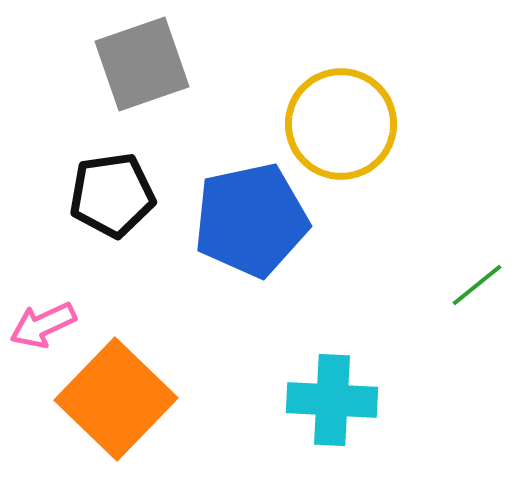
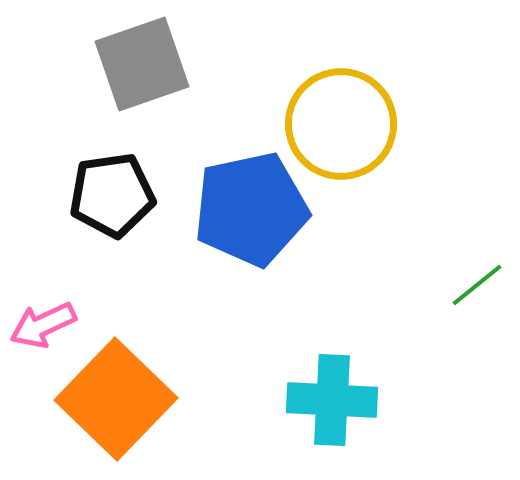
blue pentagon: moved 11 px up
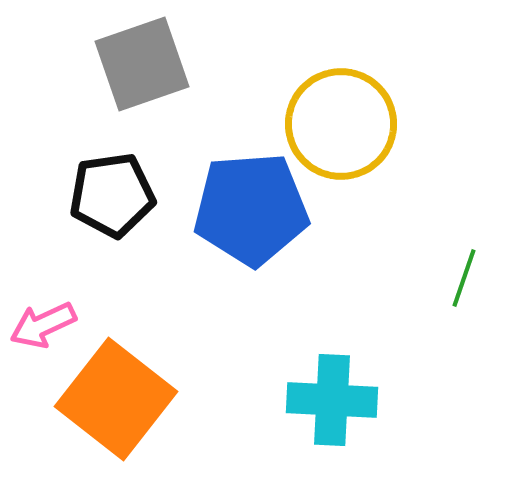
blue pentagon: rotated 8 degrees clockwise
green line: moved 13 px left, 7 px up; rotated 32 degrees counterclockwise
orange square: rotated 6 degrees counterclockwise
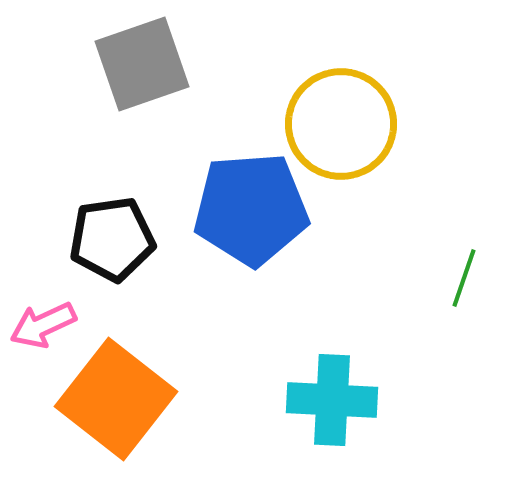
black pentagon: moved 44 px down
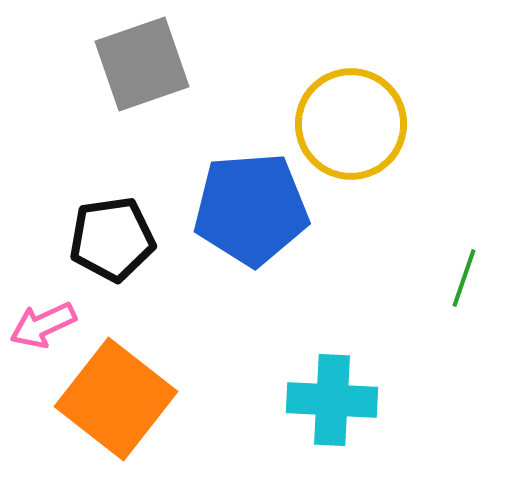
yellow circle: moved 10 px right
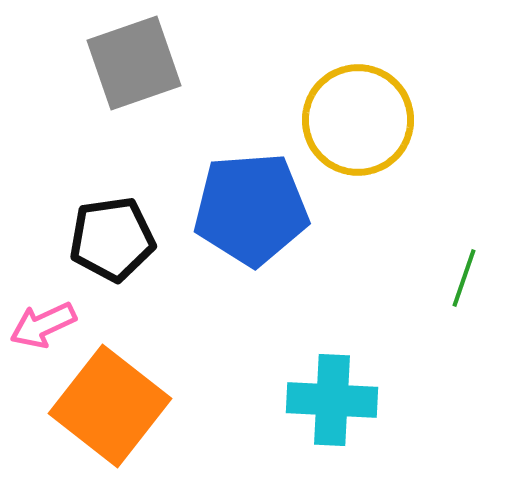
gray square: moved 8 px left, 1 px up
yellow circle: moved 7 px right, 4 px up
orange square: moved 6 px left, 7 px down
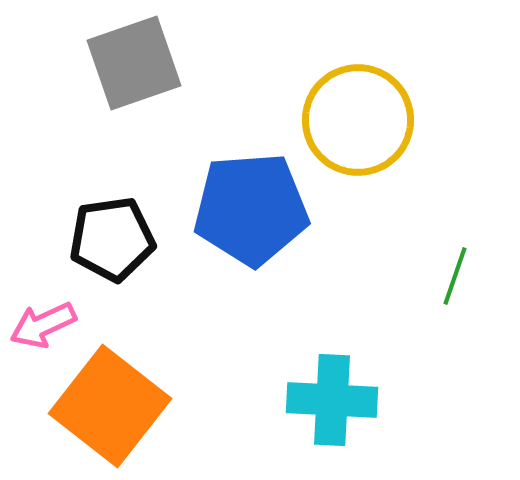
green line: moved 9 px left, 2 px up
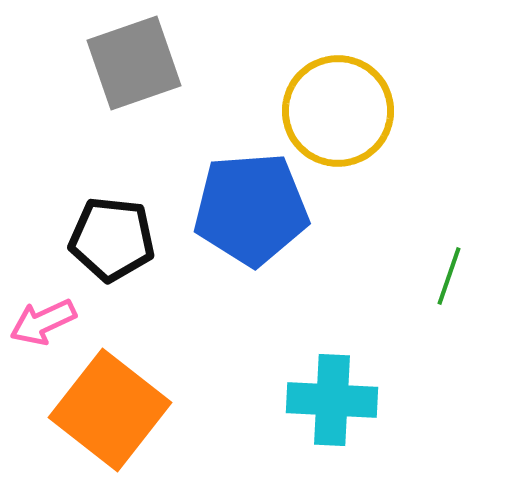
yellow circle: moved 20 px left, 9 px up
black pentagon: rotated 14 degrees clockwise
green line: moved 6 px left
pink arrow: moved 3 px up
orange square: moved 4 px down
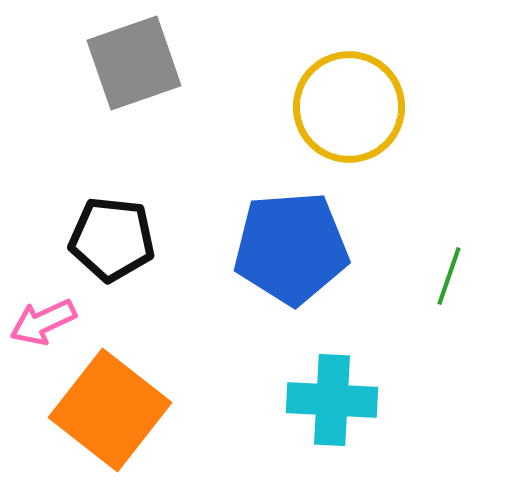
yellow circle: moved 11 px right, 4 px up
blue pentagon: moved 40 px right, 39 px down
